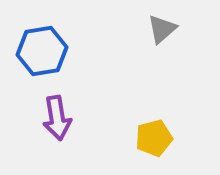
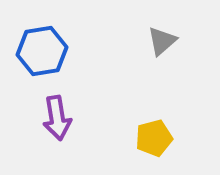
gray triangle: moved 12 px down
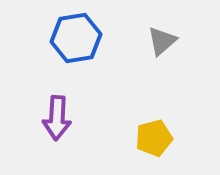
blue hexagon: moved 34 px right, 13 px up
purple arrow: rotated 12 degrees clockwise
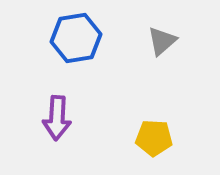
yellow pentagon: rotated 18 degrees clockwise
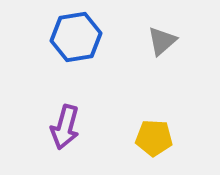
blue hexagon: moved 1 px up
purple arrow: moved 8 px right, 9 px down; rotated 12 degrees clockwise
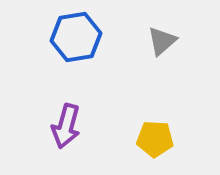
purple arrow: moved 1 px right, 1 px up
yellow pentagon: moved 1 px right, 1 px down
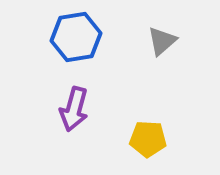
purple arrow: moved 8 px right, 17 px up
yellow pentagon: moved 7 px left
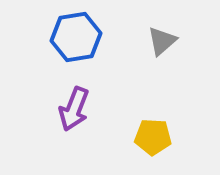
purple arrow: rotated 6 degrees clockwise
yellow pentagon: moved 5 px right, 2 px up
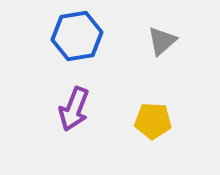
blue hexagon: moved 1 px right, 1 px up
yellow pentagon: moved 16 px up
